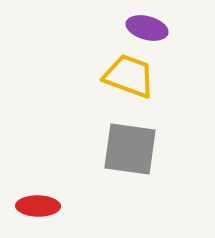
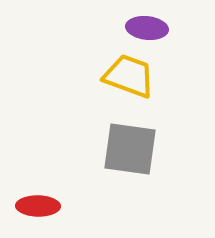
purple ellipse: rotated 9 degrees counterclockwise
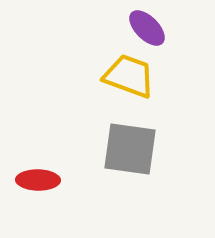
purple ellipse: rotated 39 degrees clockwise
red ellipse: moved 26 px up
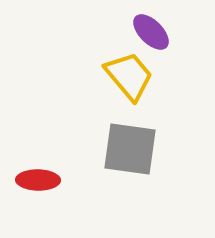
purple ellipse: moved 4 px right, 4 px down
yellow trapezoid: rotated 30 degrees clockwise
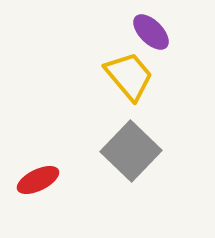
gray square: moved 1 px right, 2 px down; rotated 36 degrees clockwise
red ellipse: rotated 27 degrees counterclockwise
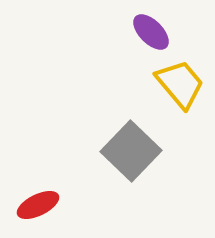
yellow trapezoid: moved 51 px right, 8 px down
red ellipse: moved 25 px down
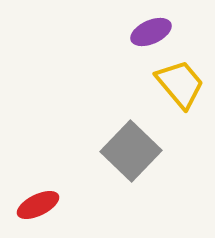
purple ellipse: rotated 69 degrees counterclockwise
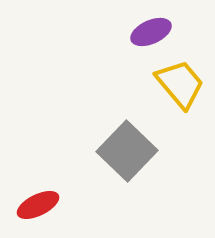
gray square: moved 4 px left
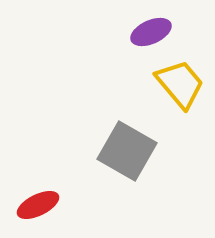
gray square: rotated 14 degrees counterclockwise
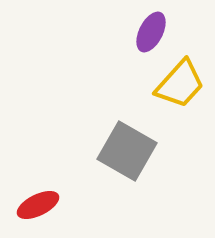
purple ellipse: rotated 39 degrees counterclockwise
yellow trapezoid: rotated 82 degrees clockwise
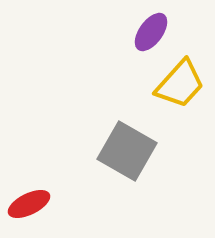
purple ellipse: rotated 9 degrees clockwise
red ellipse: moved 9 px left, 1 px up
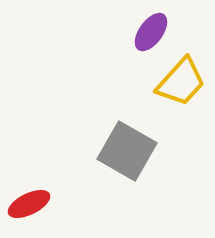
yellow trapezoid: moved 1 px right, 2 px up
